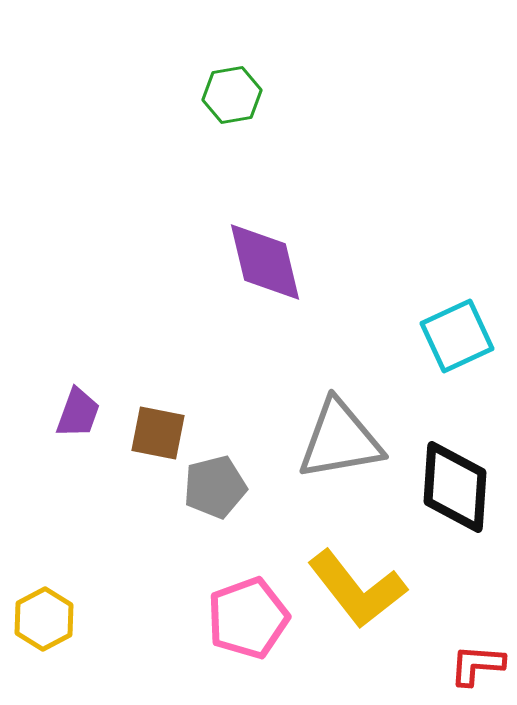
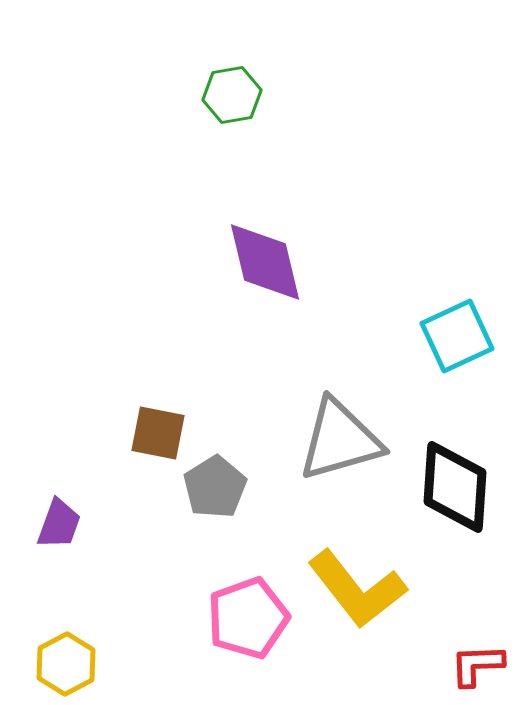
purple trapezoid: moved 19 px left, 111 px down
gray triangle: rotated 6 degrees counterclockwise
gray pentagon: rotated 18 degrees counterclockwise
yellow hexagon: moved 22 px right, 45 px down
red L-shape: rotated 6 degrees counterclockwise
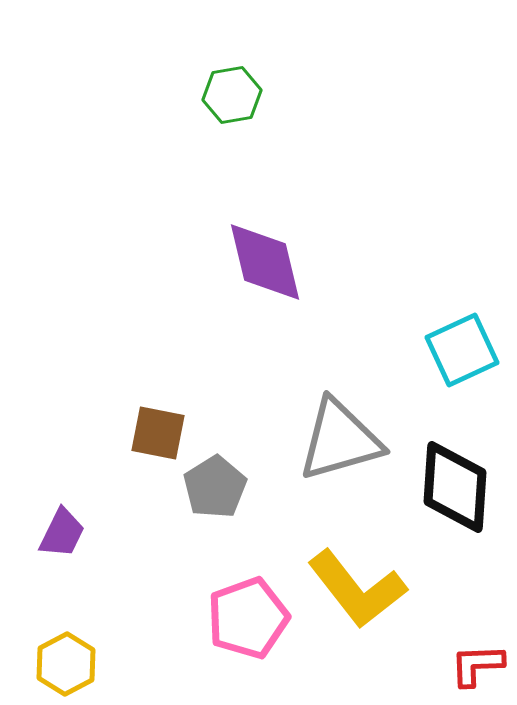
cyan square: moved 5 px right, 14 px down
purple trapezoid: moved 3 px right, 9 px down; rotated 6 degrees clockwise
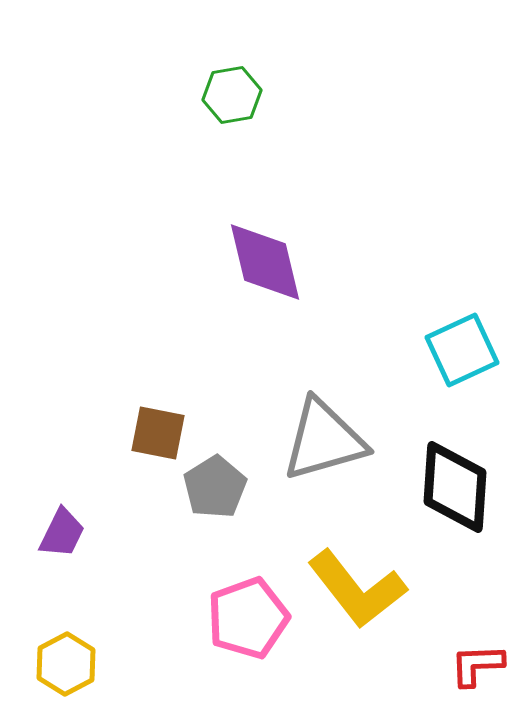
gray triangle: moved 16 px left
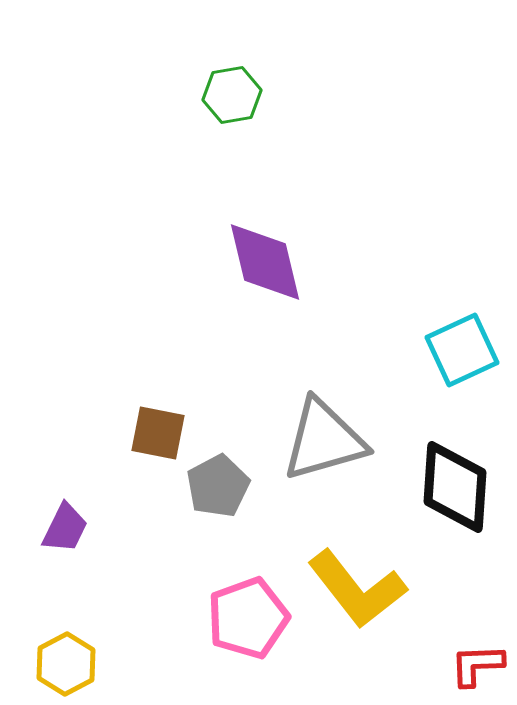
gray pentagon: moved 3 px right, 1 px up; rotated 4 degrees clockwise
purple trapezoid: moved 3 px right, 5 px up
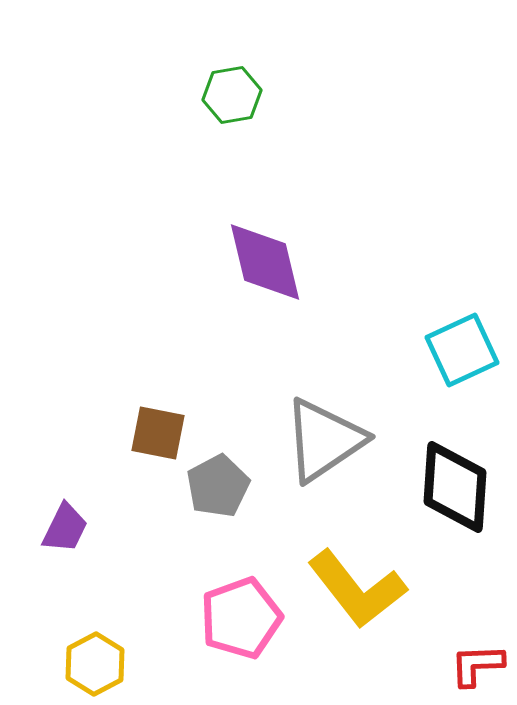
gray triangle: rotated 18 degrees counterclockwise
pink pentagon: moved 7 px left
yellow hexagon: moved 29 px right
